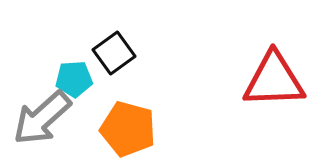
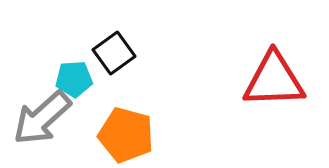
orange pentagon: moved 2 px left, 6 px down
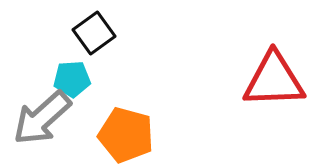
black square: moved 20 px left, 20 px up
cyan pentagon: moved 2 px left
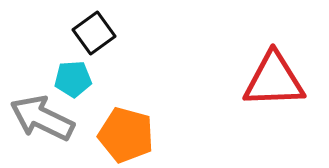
cyan pentagon: moved 1 px right
gray arrow: rotated 68 degrees clockwise
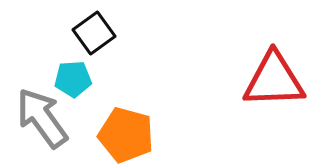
gray arrow: rotated 28 degrees clockwise
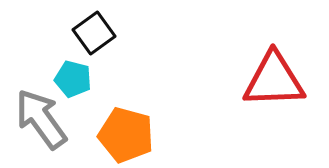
cyan pentagon: rotated 18 degrees clockwise
gray arrow: moved 1 px left, 1 px down
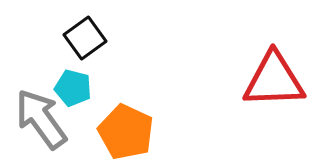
black square: moved 9 px left, 5 px down
cyan pentagon: moved 9 px down
orange pentagon: moved 3 px up; rotated 10 degrees clockwise
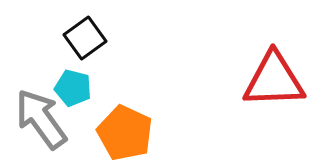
orange pentagon: moved 1 px left, 1 px down
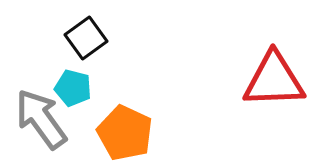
black square: moved 1 px right
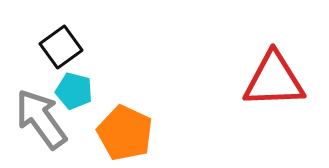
black square: moved 25 px left, 9 px down
cyan pentagon: moved 1 px right, 3 px down
